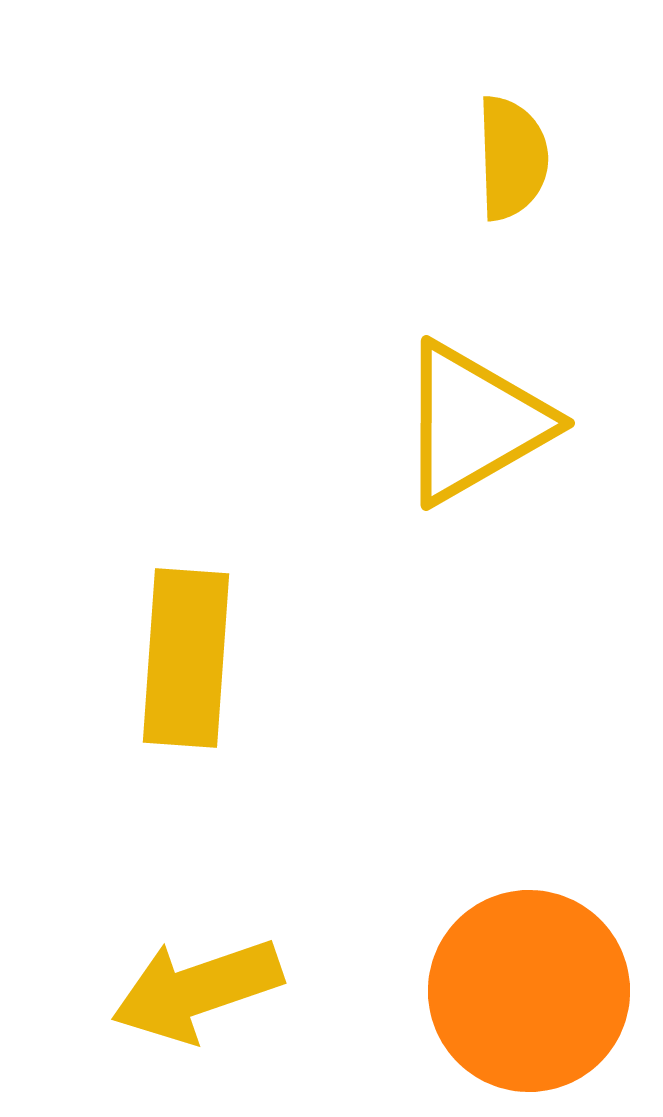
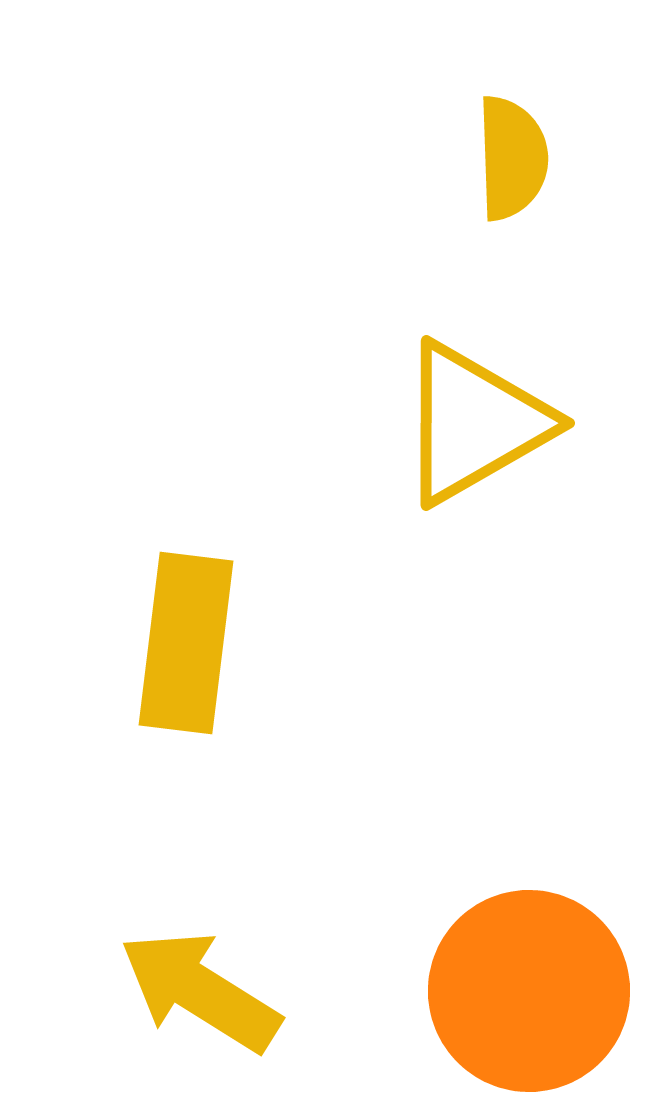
yellow rectangle: moved 15 px up; rotated 3 degrees clockwise
yellow arrow: moved 3 px right, 1 px down; rotated 51 degrees clockwise
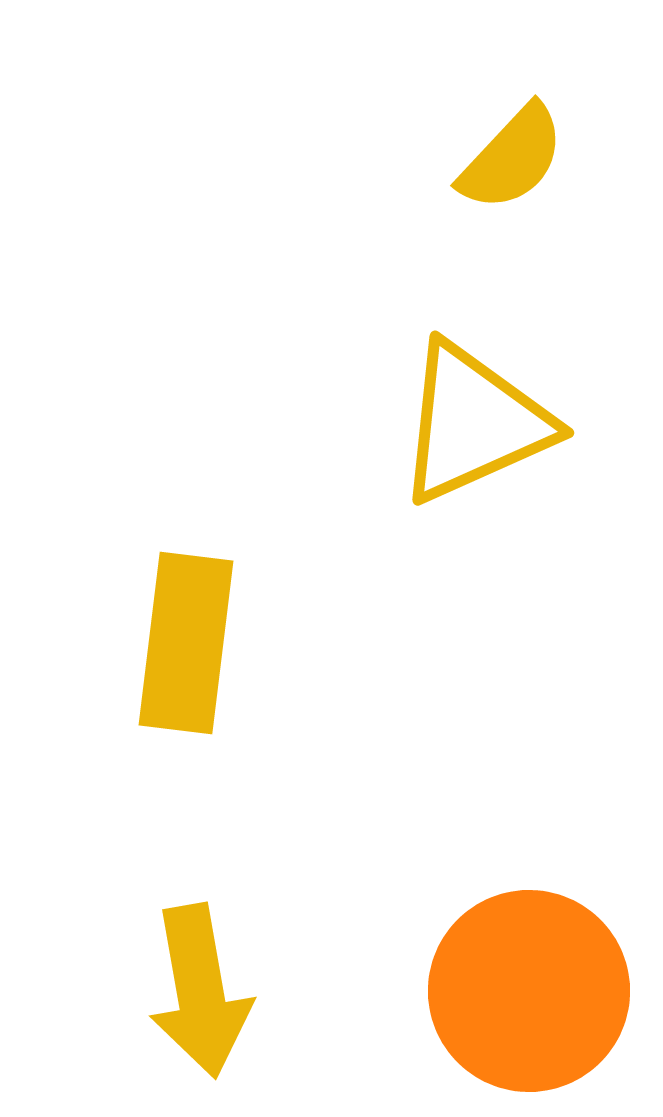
yellow semicircle: rotated 45 degrees clockwise
yellow triangle: rotated 6 degrees clockwise
yellow arrow: rotated 132 degrees counterclockwise
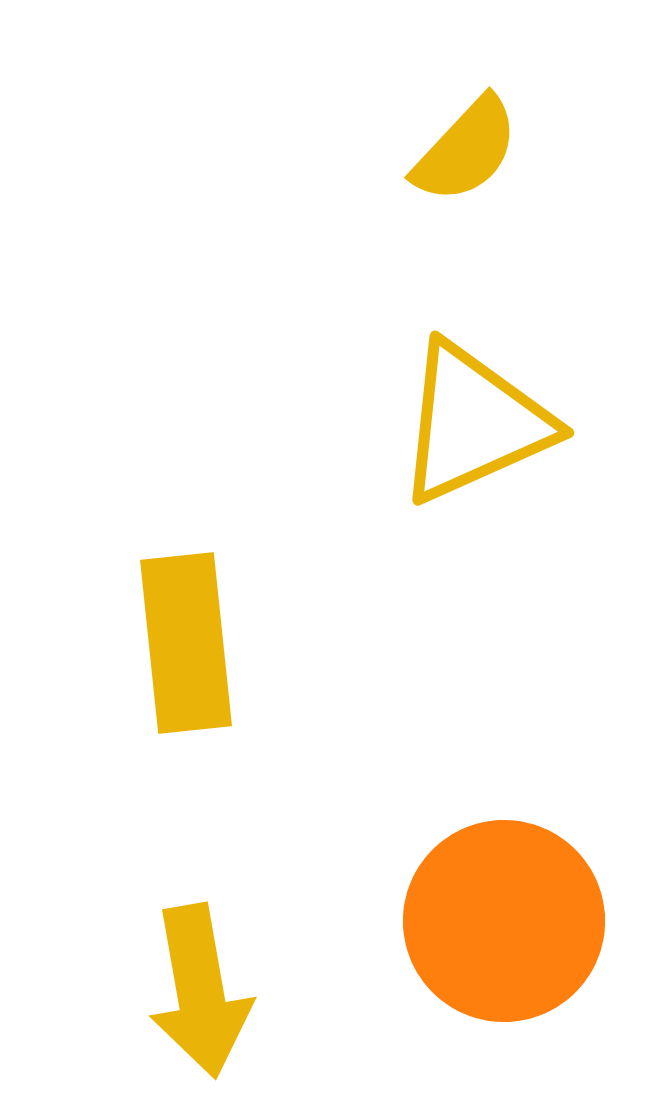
yellow semicircle: moved 46 px left, 8 px up
yellow rectangle: rotated 13 degrees counterclockwise
orange circle: moved 25 px left, 70 px up
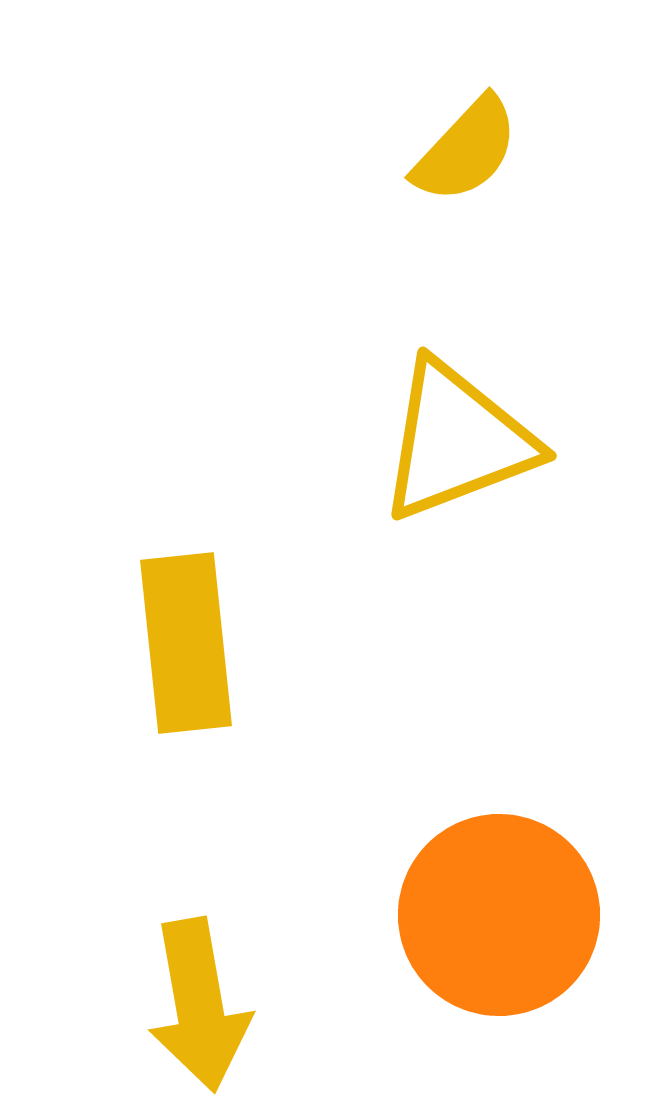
yellow triangle: moved 17 px left, 18 px down; rotated 3 degrees clockwise
orange circle: moved 5 px left, 6 px up
yellow arrow: moved 1 px left, 14 px down
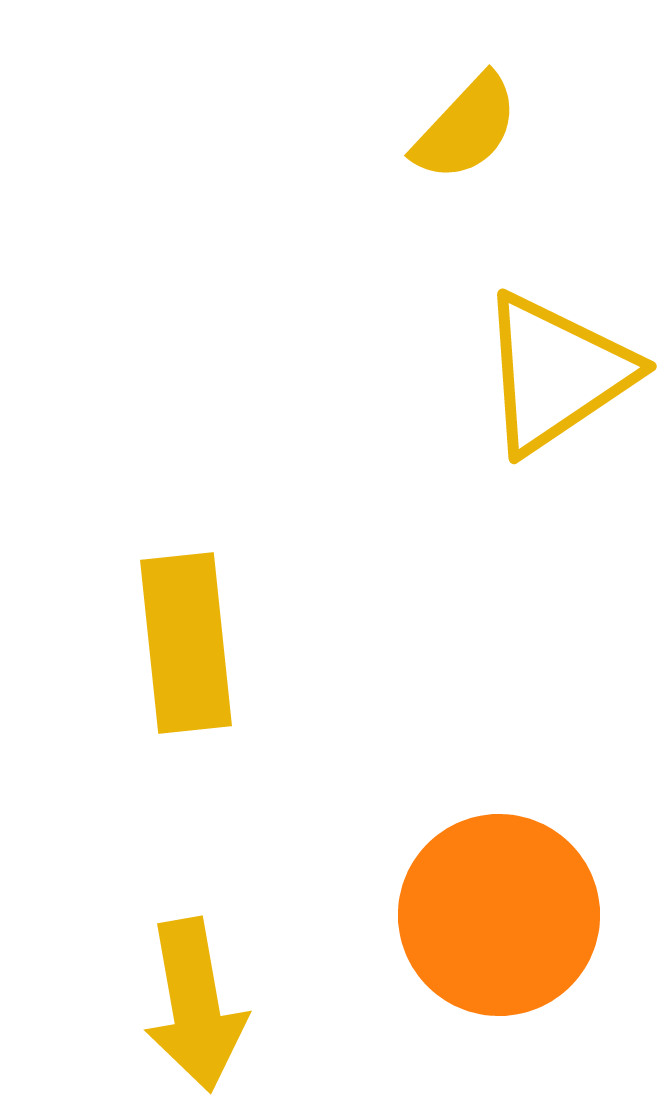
yellow semicircle: moved 22 px up
yellow triangle: moved 99 px right, 68 px up; rotated 13 degrees counterclockwise
yellow arrow: moved 4 px left
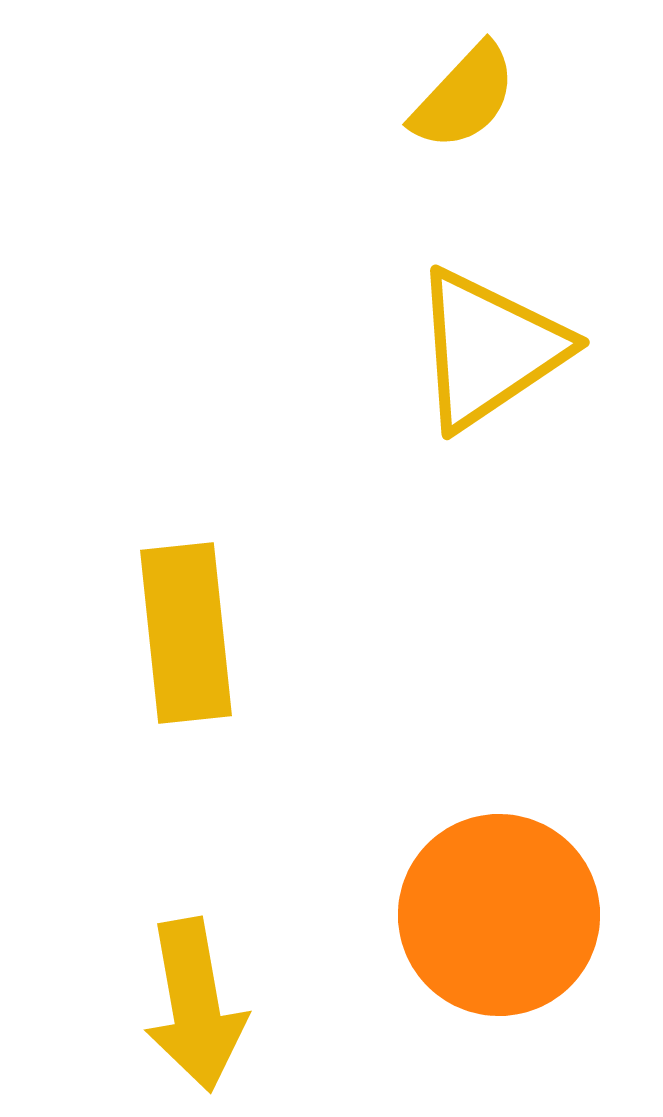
yellow semicircle: moved 2 px left, 31 px up
yellow triangle: moved 67 px left, 24 px up
yellow rectangle: moved 10 px up
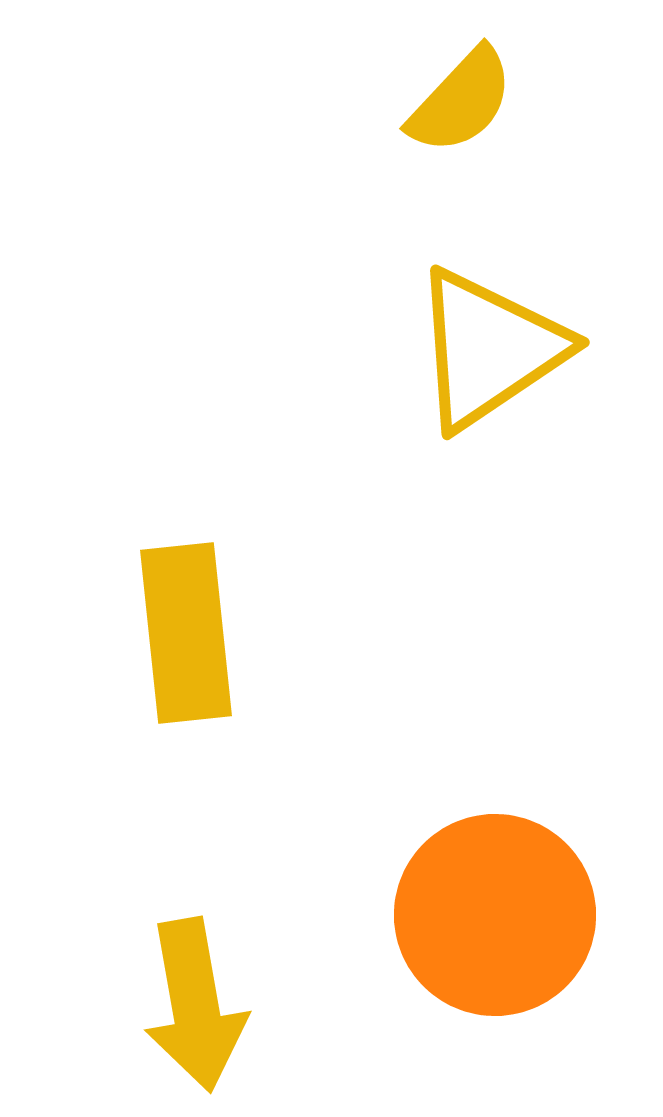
yellow semicircle: moved 3 px left, 4 px down
orange circle: moved 4 px left
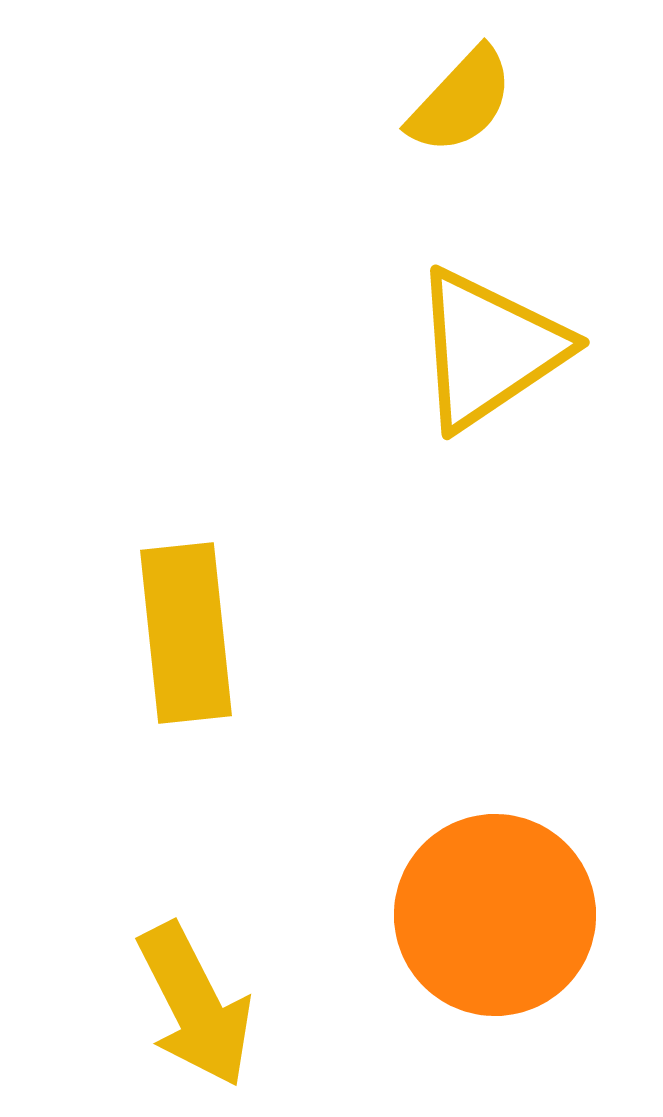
yellow arrow: rotated 17 degrees counterclockwise
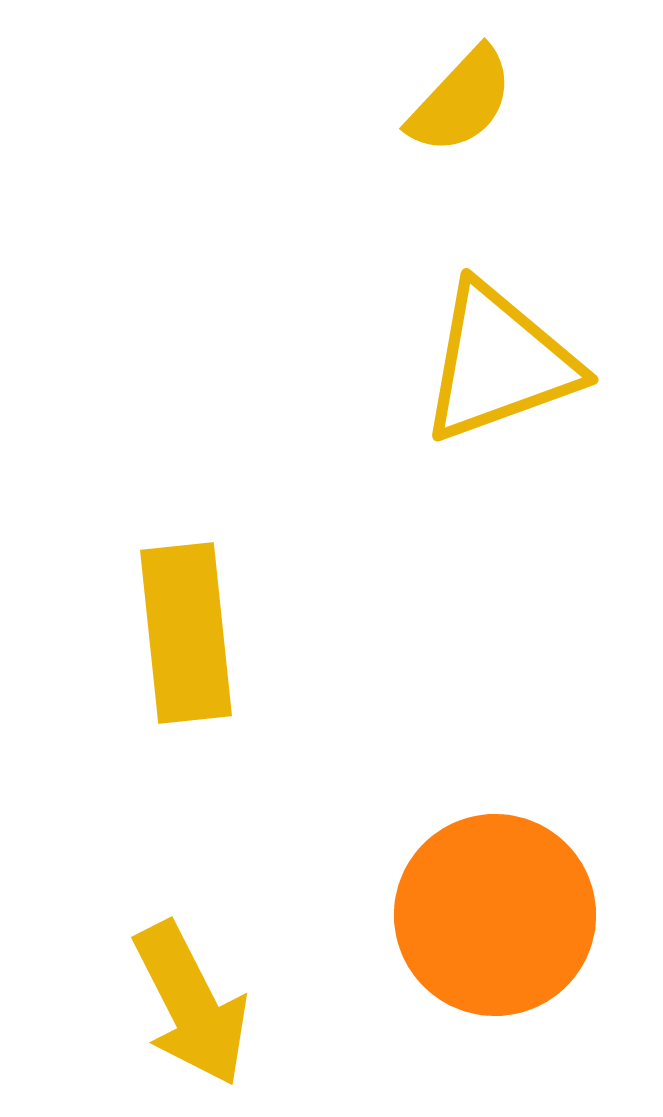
yellow triangle: moved 10 px right, 14 px down; rotated 14 degrees clockwise
yellow arrow: moved 4 px left, 1 px up
